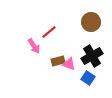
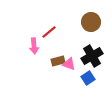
pink arrow: rotated 28 degrees clockwise
blue square: rotated 24 degrees clockwise
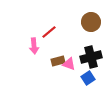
black cross: moved 1 px left, 1 px down; rotated 15 degrees clockwise
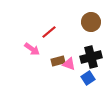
pink arrow: moved 2 px left, 3 px down; rotated 49 degrees counterclockwise
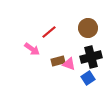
brown circle: moved 3 px left, 6 px down
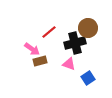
black cross: moved 16 px left, 14 px up
brown rectangle: moved 18 px left
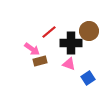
brown circle: moved 1 px right, 3 px down
black cross: moved 4 px left; rotated 15 degrees clockwise
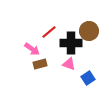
brown rectangle: moved 3 px down
